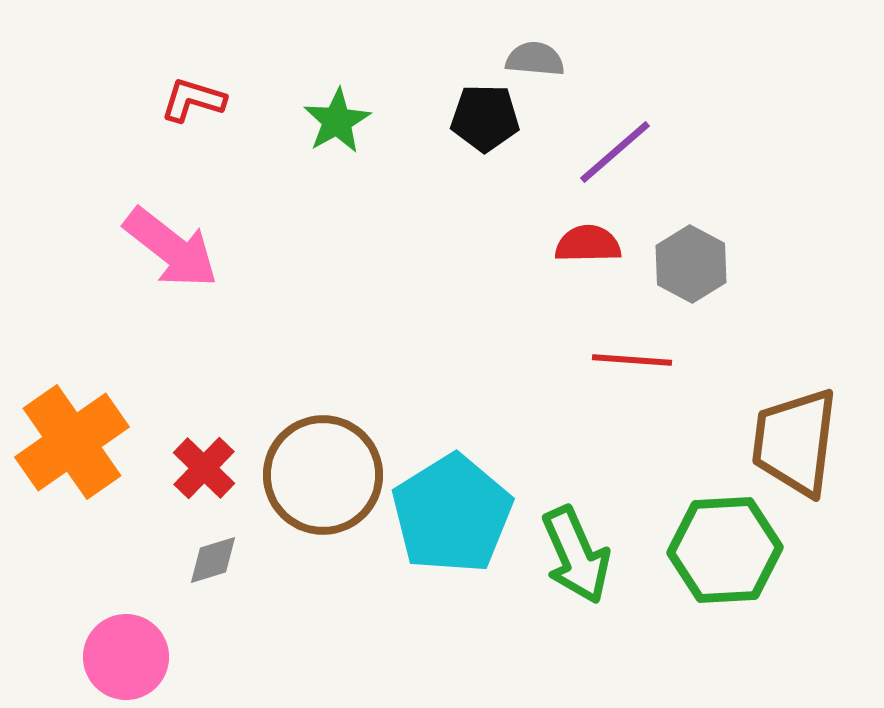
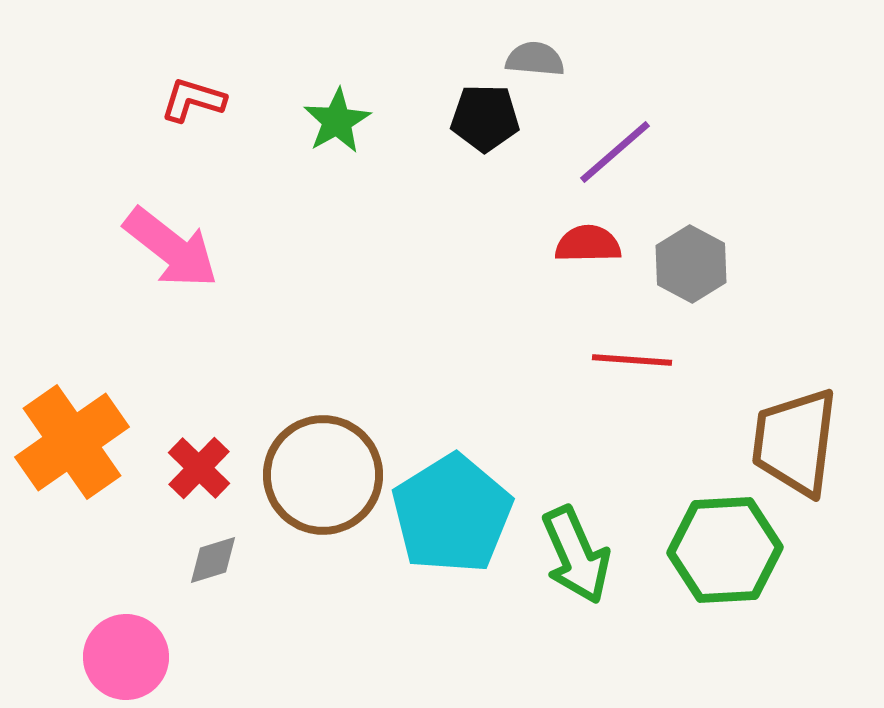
red cross: moved 5 px left
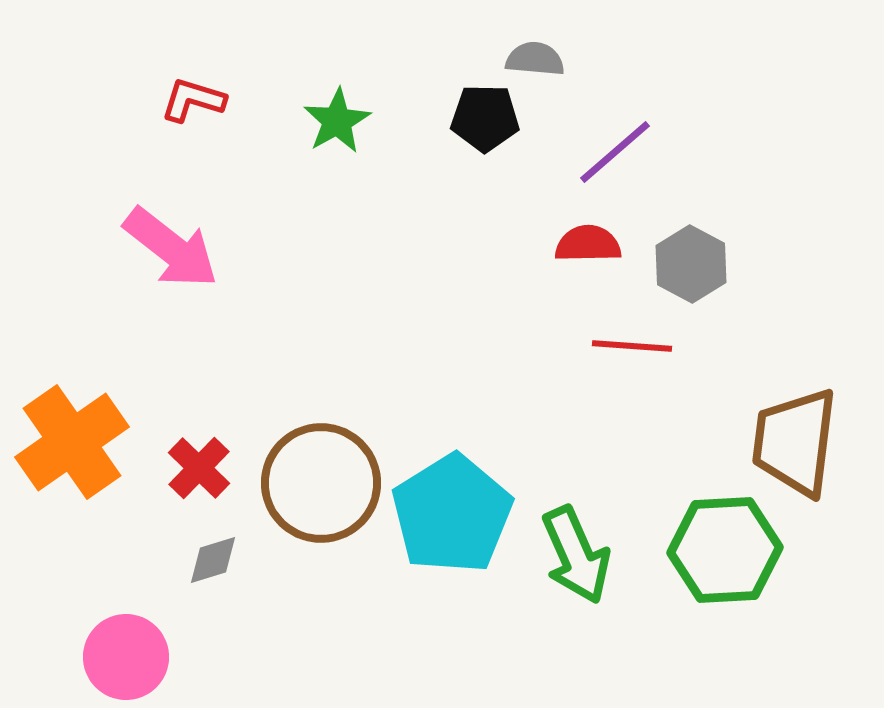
red line: moved 14 px up
brown circle: moved 2 px left, 8 px down
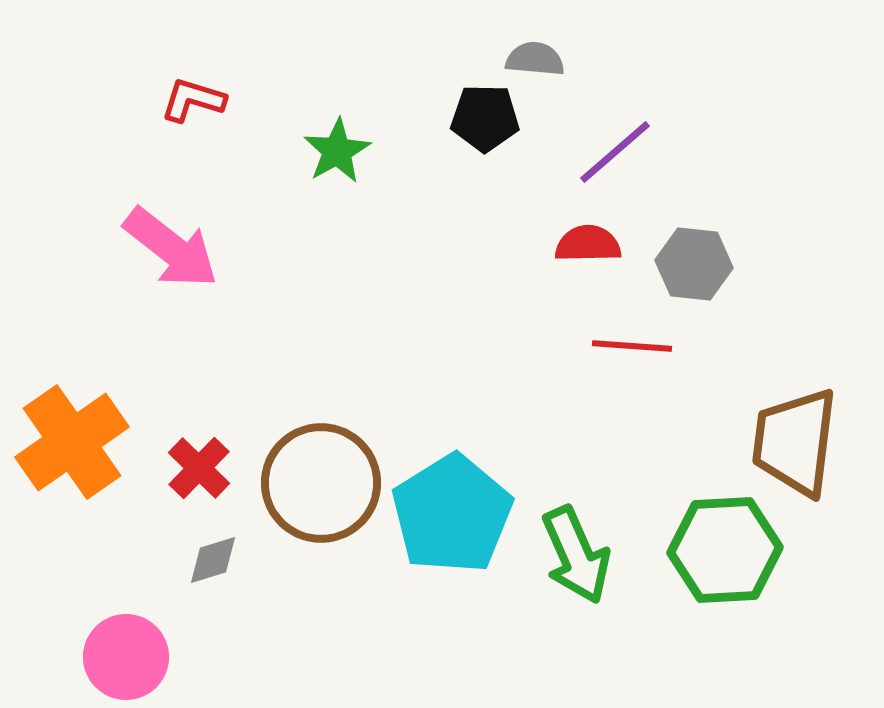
green star: moved 30 px down
gray hexagon: moved 3 px right; rotated 22 degrees counterclockwise
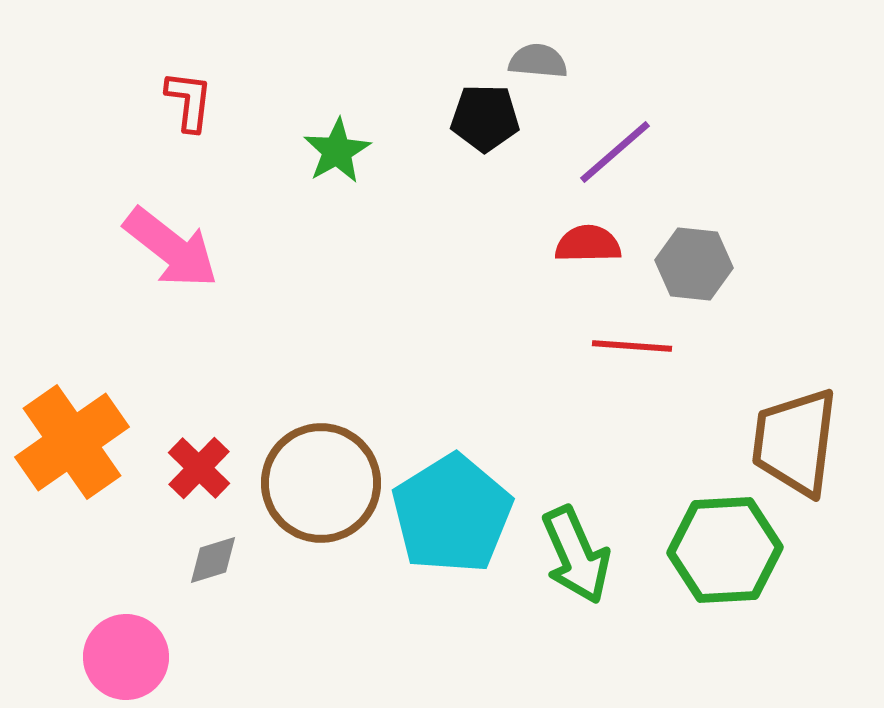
gray semicircle: moved 3 px right, 2 px down
red L-shape: moved 4 px left, 1 px down; rotated 80 degrees clockwise
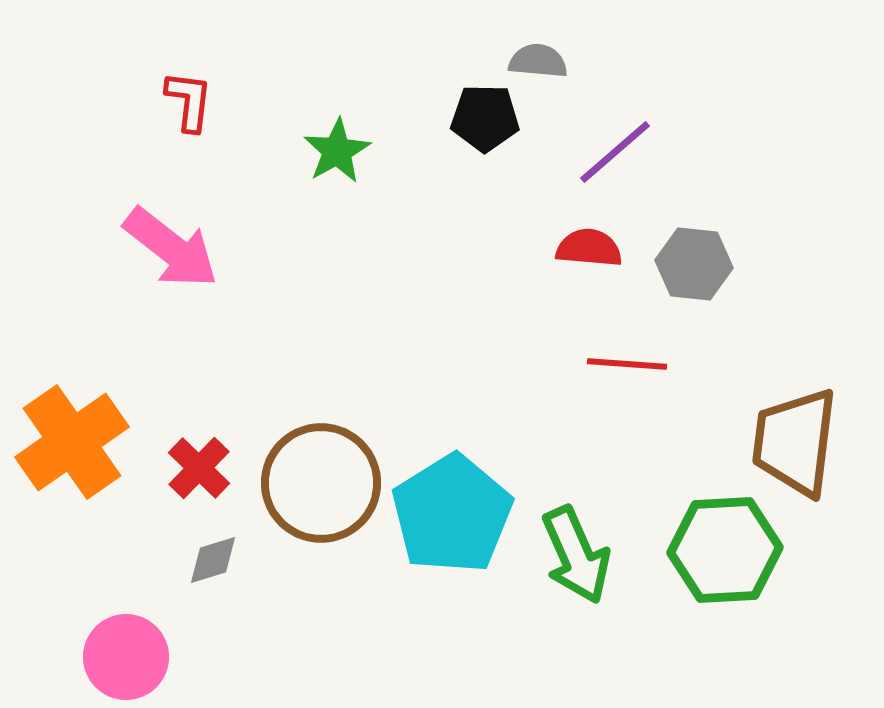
red semicircle: moved 1 px right, 4 px down; rotated 6 degrees clockwise
red line: moved 5 px left, 18 px down
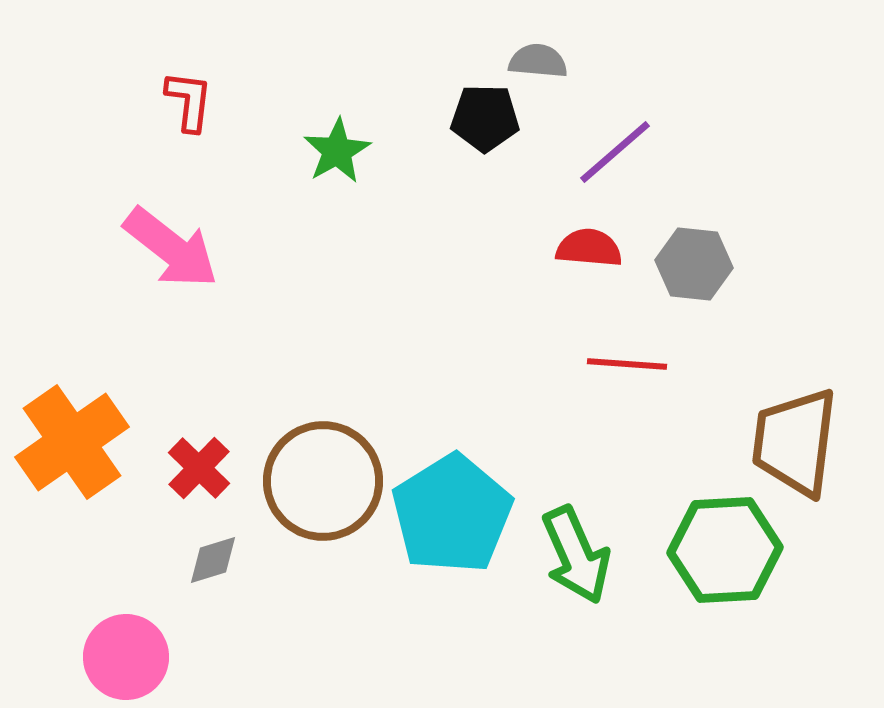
brown circle: moved 2 px right, 2 px up
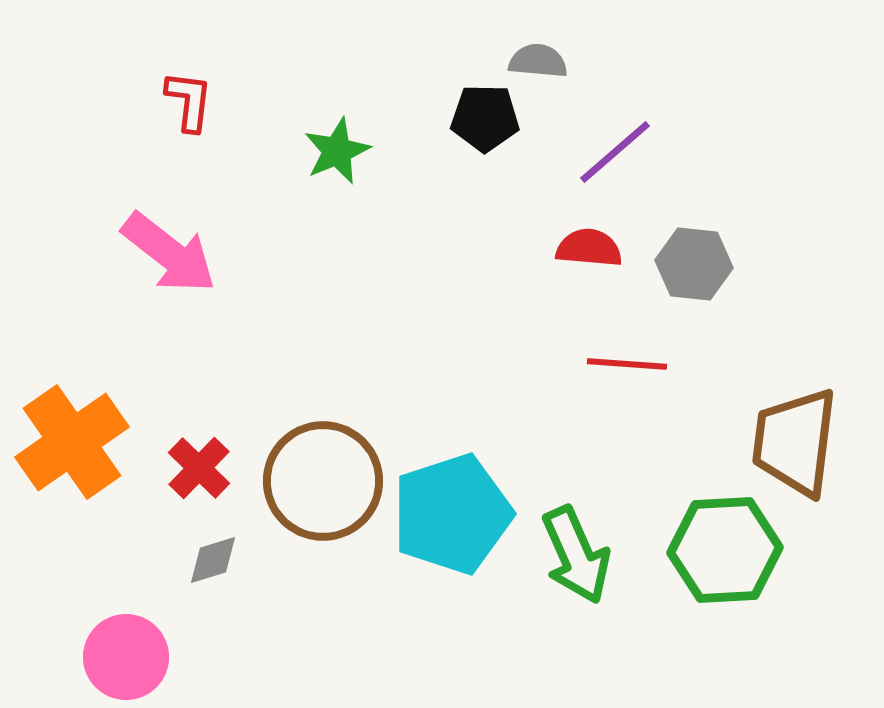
green star: rotated 6 degrees clockwise
pink arrow: moved 2 px left, 5 px down
cyan pentagon: rotated 14 degrees clockwise
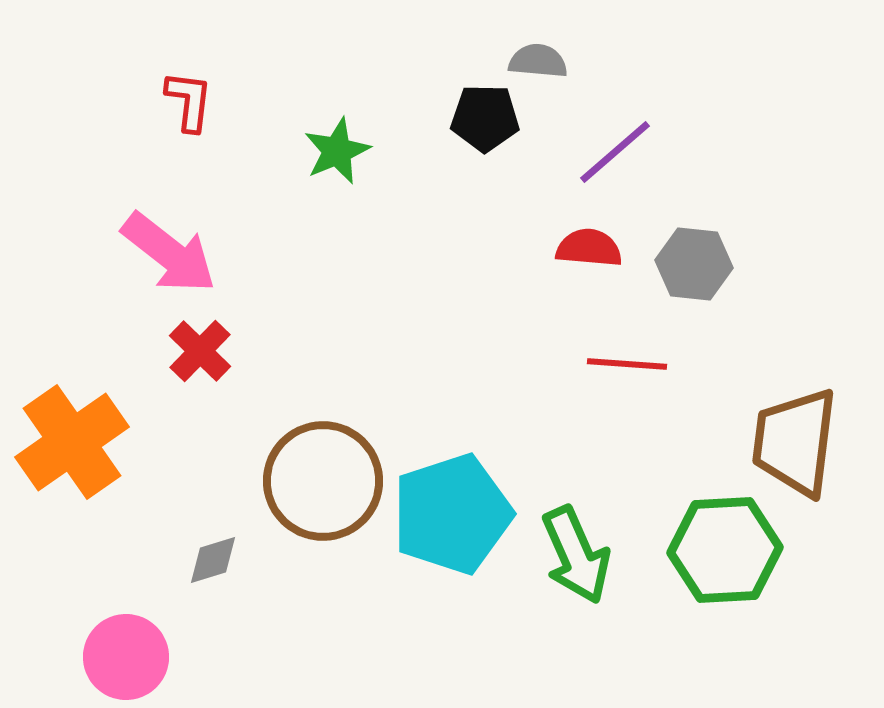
red cross: moved 1 px right, 117 px up
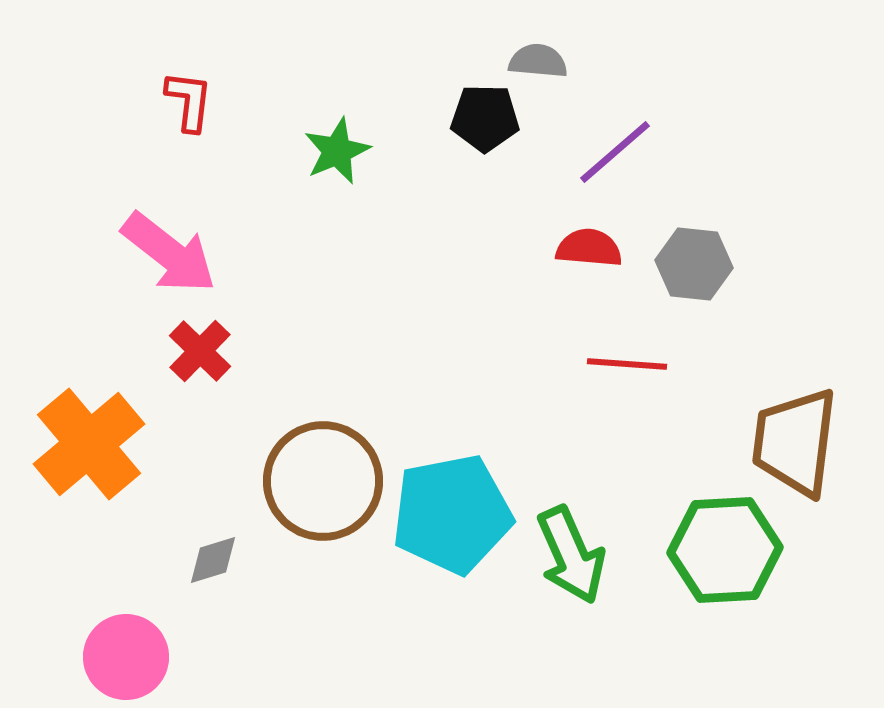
orange cross: moved 17 px right, 2 px down; rotated 5 degrees counterclockwise
cyan pentagon: rotated 7 degrees clockwise
green arrow: moved 5 px left
